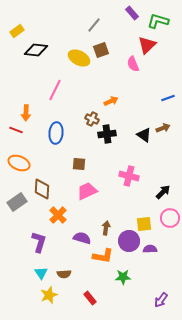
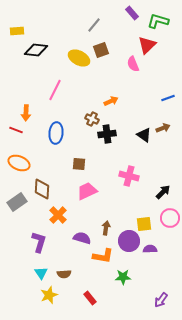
yellow rectangle at (17, 31): rotated 32 degrees clockwise
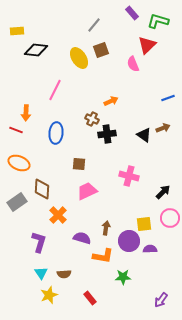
yellow ellipse at (79, 58): rotated 30 degrees clockwise
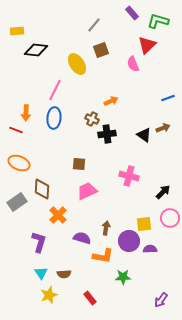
yellow ellipse at (79, 58): moved 2 px left, 6 px down
blue ellipse at (56, 133): moved 2 px left, 15 px up
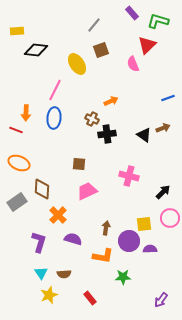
purple semicircle at (82, 238): moved 9 px left, 1 px down
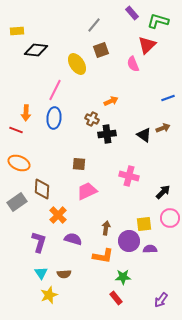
red rectangle at (90, 298): moved 26 px right
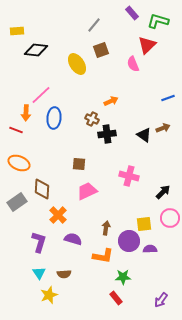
pink line at (55, 90): moved 14 px left, 5 px down; rotated 20 degrees clockwise
cyan triangle at (41, 273): moved 2 px left
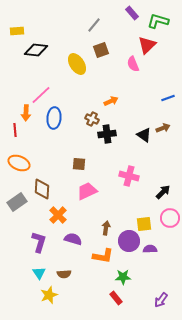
red line at (16, 130): moved 1 px left; rotated 64 degrees clockwise
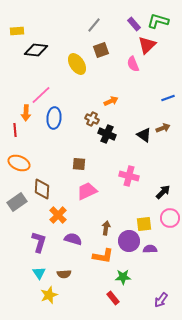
purple rectangle at (132, 13): moved 2 px right, 11 px down
black cross at (107, 134): rotated 30 degrees clockwise
red rectangle at (116, 298): moved 3 px left
